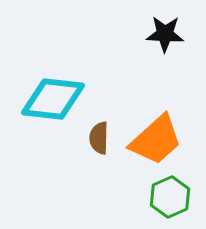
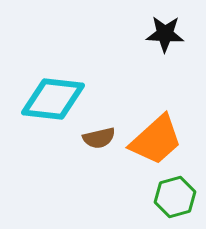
brown semicircle: rotated 104 degrees counterclockwise
green hexagon: moved 5 px right; rotated 9 degrees clockwise
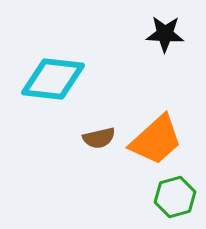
cyan diamond: moved 20 px up
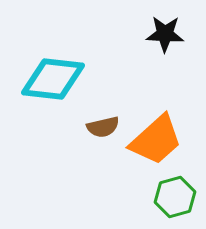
brown semicircle: moved 4 px right, 11 px up
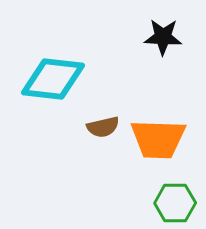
black star: moved 2 px left, 3 px down
orange trapezoid: moved 2 px right, 1 px up; rotated 44 degrees clockwise
green hexagon: moved 6 px down; rotated 15 degrees clockwise
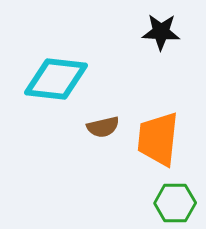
black star: moved 2 px left, 5 px up
cyan diamond: moved 3 px right
orange trapezoid: rotated 94 degrees clockwise
